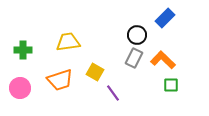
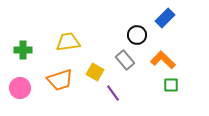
gray rectangle: moved 9 px left, 2 px down; rotated 66 degrees counterclockwise
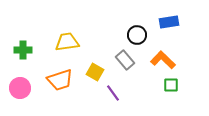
blue rectangle: moved 4 px right, 4 px down; rotated 36 degrees clockwise
yellow trapezoid: moved 1 px left
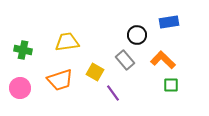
green cross: rotated 12 degrees clockwise
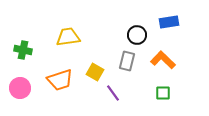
yellow trapezoid: moved 1 px right, 5 px up
gray rectangle: moved 2 px right, 1 px down; rotated 54 degrees clockwise
green square: moved 8 px left, 8 px down
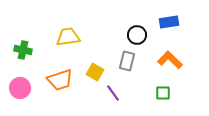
orange L-shape: moved 7 px right
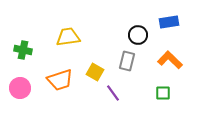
black circle: moved 1 px right
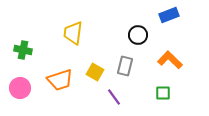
blue rectangle: moved 7 px up; rotated 12 degrees counterclockwise
yellow trapezoid: moved 5 px right, 4 px up; rotated 75 degrees counterclockwise
gray rectangle: moved 2 px left, 5 px down
purple line: moved 1 px right, 4 px down
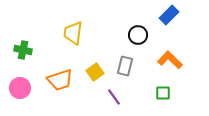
blue rectangle: rotated 24 degrees counterclockwise
yellow square: rotated 24 degrees clockwise
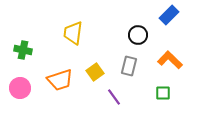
gray rectangle: moved 4 px right
